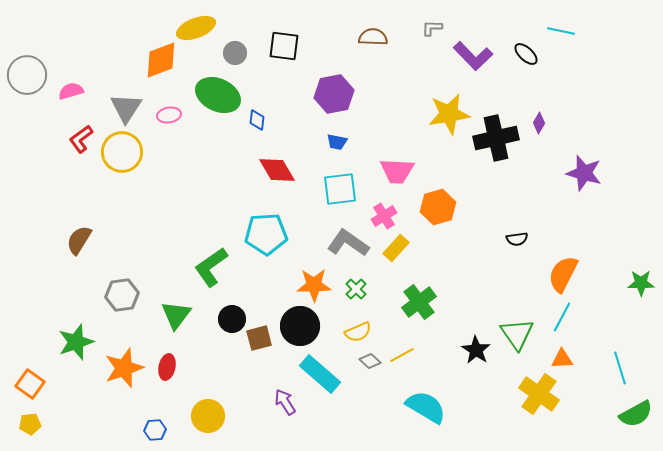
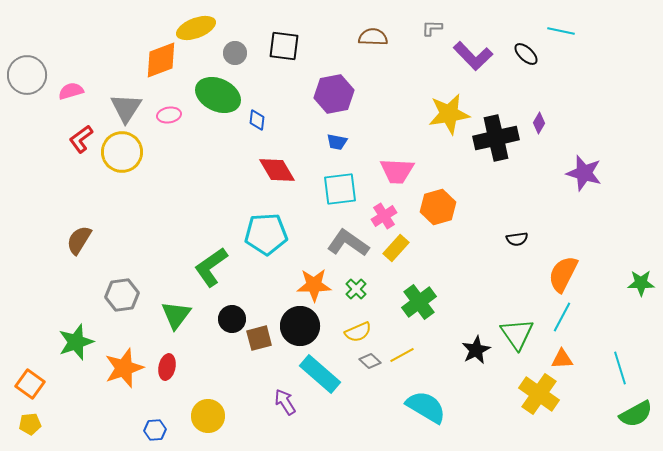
black star at (476, 350): rotated 12 degrees clockwise
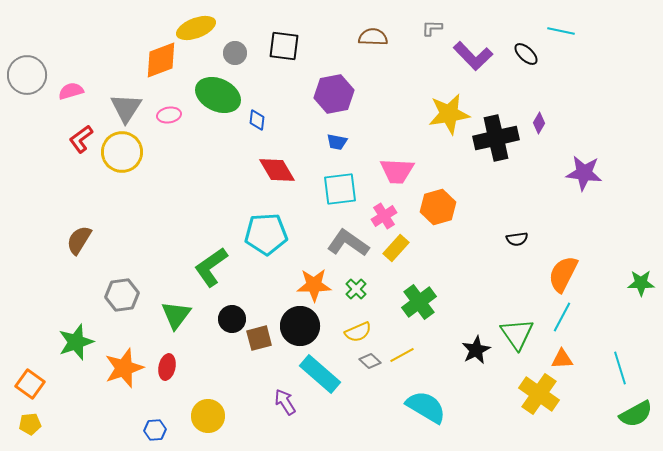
purple star at (584, 173): rotated 9 degrees counterclockwise
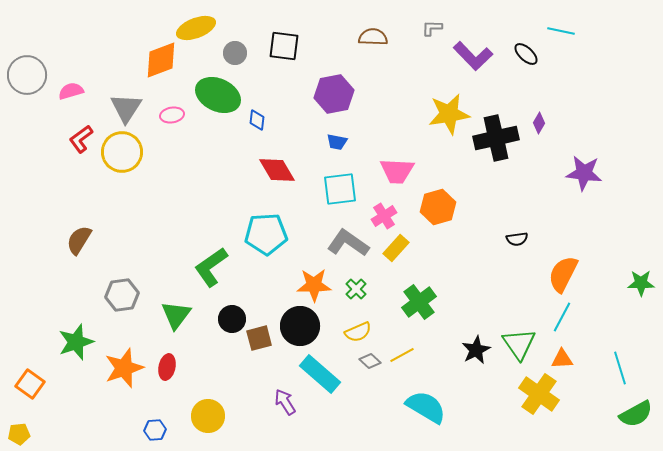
pink ellipse at (169, 115): moved 3 px right
green triangle at (517, 334): moved 2 px right, 10 px down
yellow pentagon at (30, 424): moved 11 px left, 10 px down
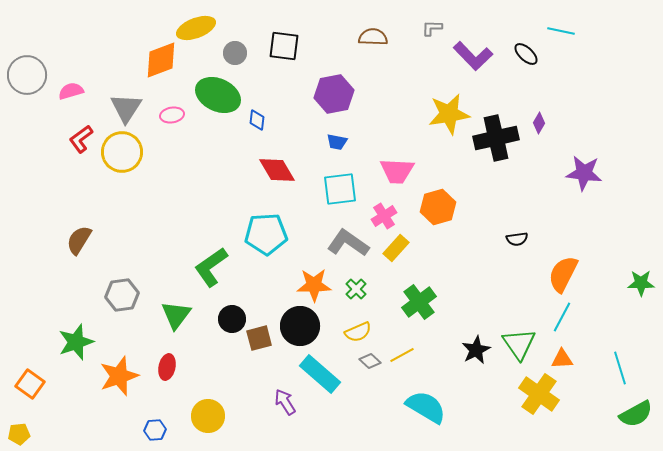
orange star at (124, 368): moved 5 px left, 8 px down
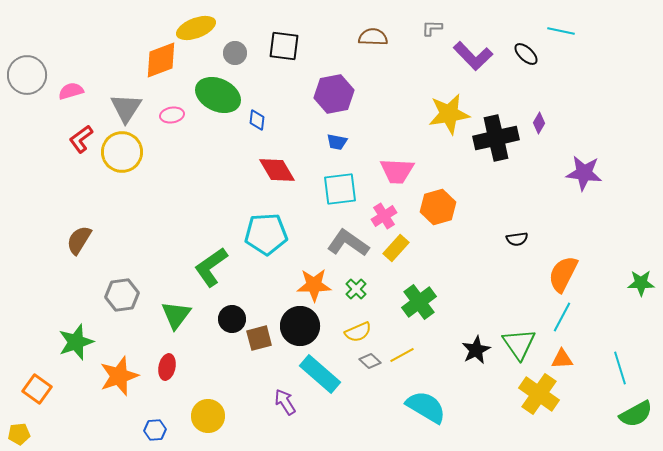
orange square at (30, 384): moved 7 px right, 5 px down
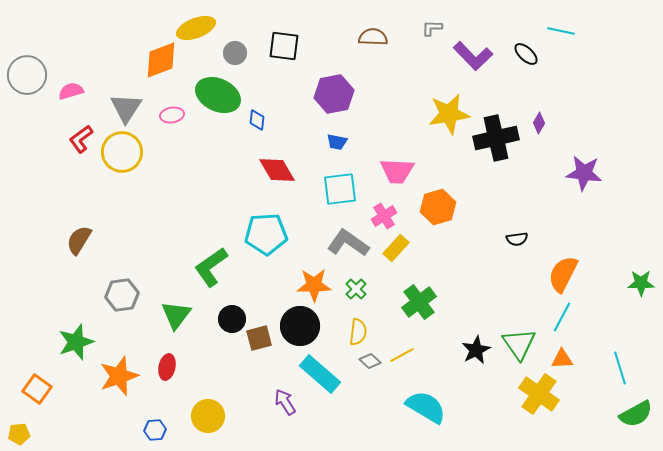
yellow semicircle at (358, 332): rotated 60 degrees counterclockwise
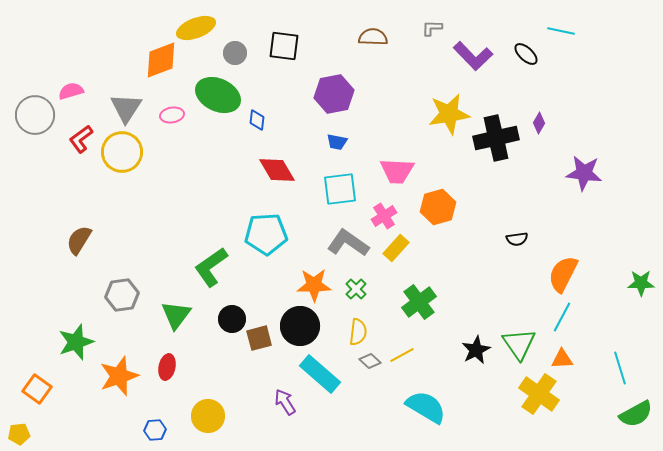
gray circle at (27, 75): moved 8 px right, 40 px down
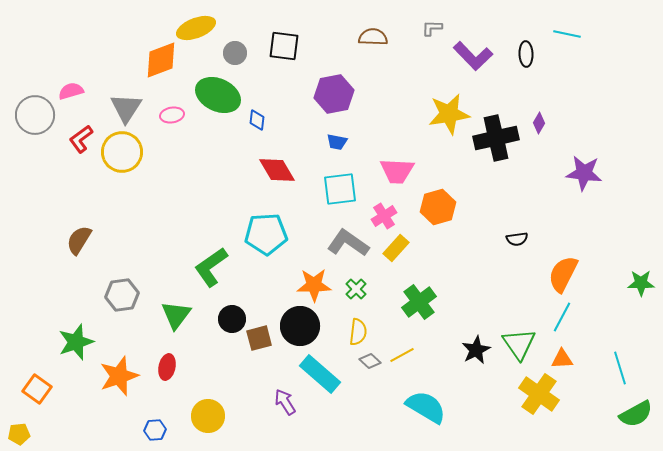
cyan line at (561, 31): moved 6 px right, 3 px down
black ellipse at (526, 54): rotated 45 degrees clockwise
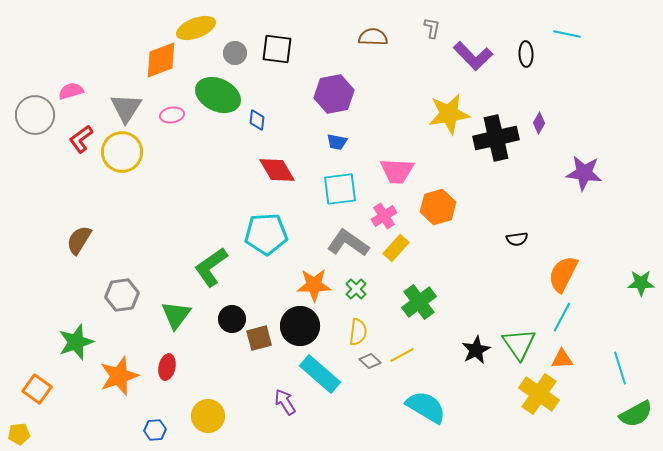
gray L-shape at (432, 28): rotated 100 degrees clockwise
black square at (284, 46): moved 7 px left, 3 px down
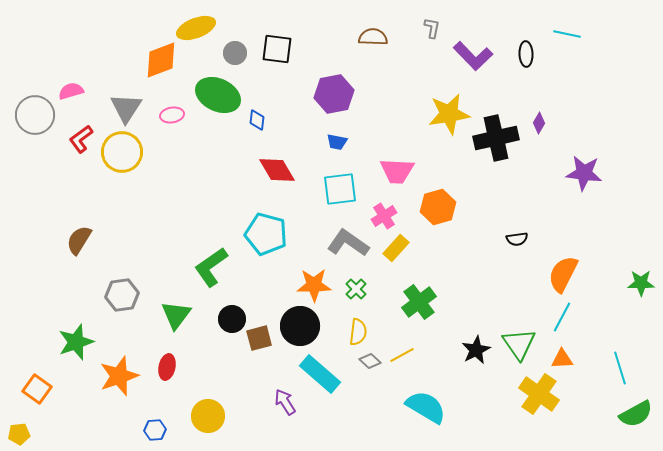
cyan pentagon at (266, 234): rotated 18 degrees clockwise
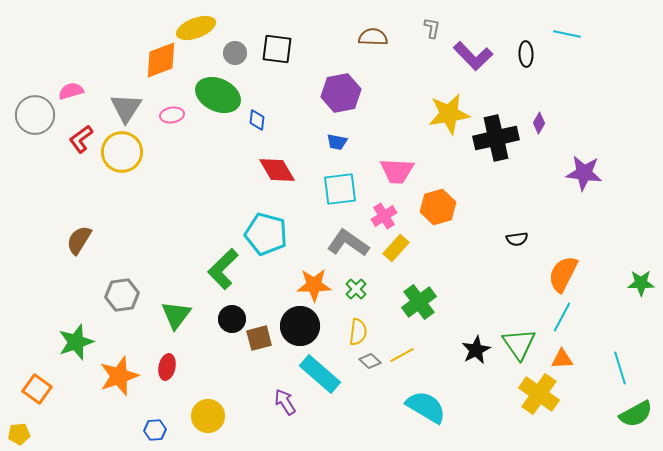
purple hexagon at (334, 94): moved 7 px right, 1 px up
green L-shape at (211, 267): moved 12 px right, 2 px down; rotated 9 degrees counterclockwise
